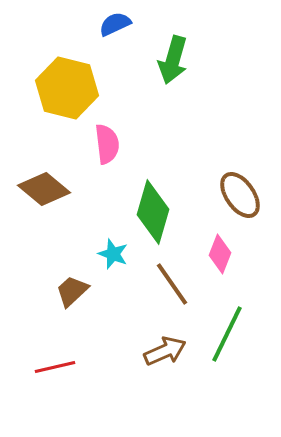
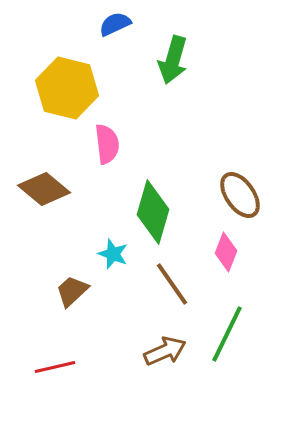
pink diamond: moved 6 px right, 2 px up
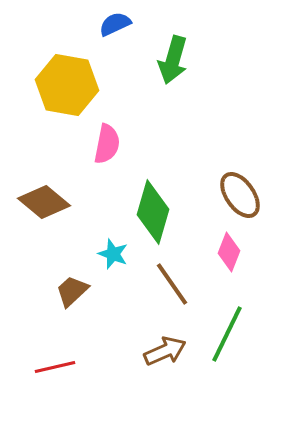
yellow hexagon: moved 3 px up; rotated 4 degrees counterclockwise
pink semicircle: rotated 18 degrees clockwise
brown diamond: moved 13 px down
pink diamond: moved 3 px right
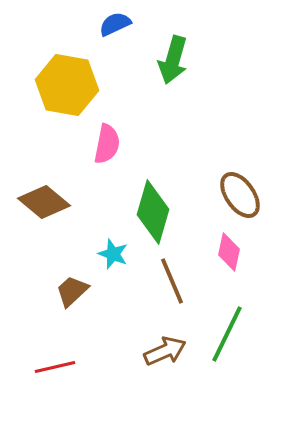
pink diamond: rotated 9 degrees counterclockwise
brown line: moved 3 px up; rotated 12 degrees clockwise
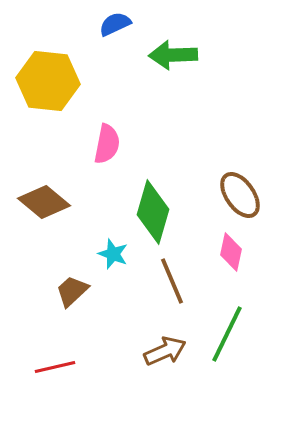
green arrow: moved 5 px up; rotated 72 degrees clockwise
yellow hexagon: moved 19 px left, 4 px up; rotated 4 degrees counterclockwise
pink diamond: moved 2 px right
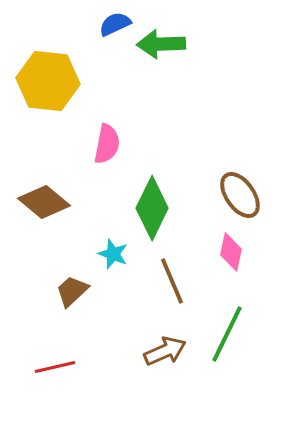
green arrow: moved 12 px left, 11 px up
green diamond: moved 1 px left, 4 px up; rotated 10 degrees clockwise
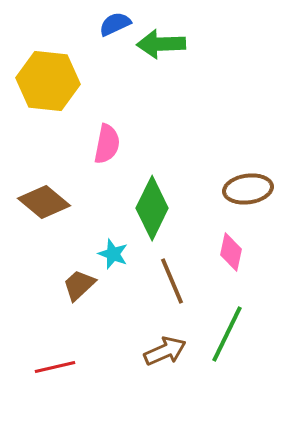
brown ellipse: moved 8 px right, 6 px up; rotated 63 degrees counterclockwise
brown trapezoid: moved 7 px right, 6 px up
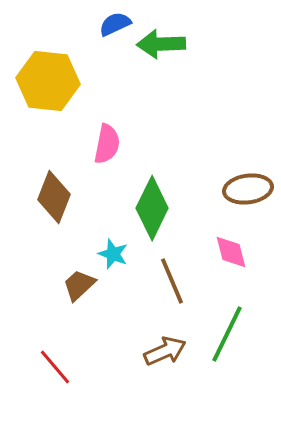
brown diamond: moved 10 px right, 5 px up; rotated 72 degrees clockwise
pink diamond: rotated 27 degrees counterclockwise
red line: rotated 63 degrees clockwise
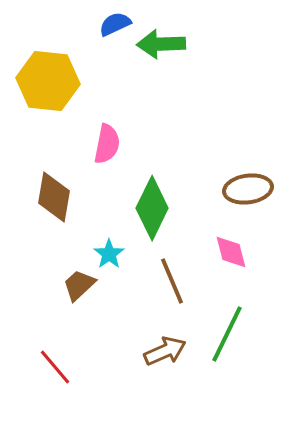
brown diamond: rotated 12 degrees counterclockwise
cyan star: moved 4 px left; rotated 16 degrees clockwise
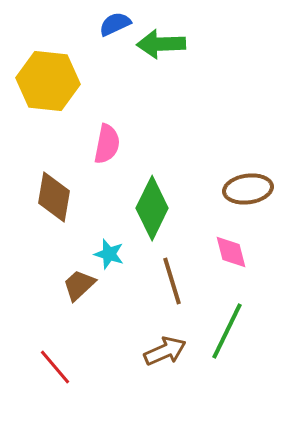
cyan star: rotated 20 degrees counterclockwise
brown line: rotated 6 degrees clockwise
green line: moved 3 px up
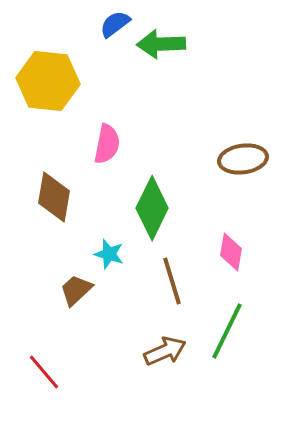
blue semicircle: rotated 12 degrees counterclockwise
brown ellipse: moved 5 px left, 30 px up
pink diamond: rotated 24 degrees clockwise
brown trapezoid: moved 3 px left, 5 px down
red line: moved 11 px left, 5 px down
